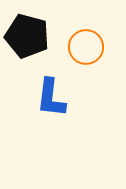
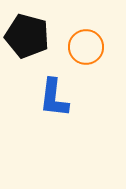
blue L-shape: moved 3 px right
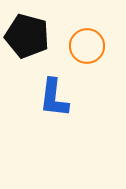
orange circle: moved 1 px right, 1 px up
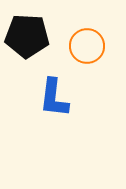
black pentagon: rotated 12 degrees counterclockwise
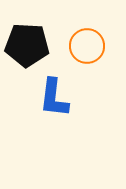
black pentagon: moved 9 px down
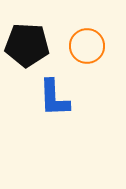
blue L-shape: rotated 9 degrees counterclockwise
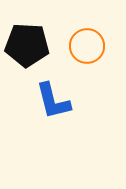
blue L-shape: moved 1 px left, 3 px down; rotated 12 degrees counterclockwise
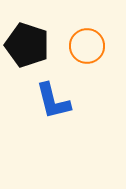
black pentagon: rotated 15 degrees clockwise
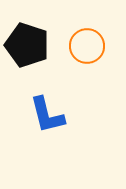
blue L-shape: moved 6 px left, 14 px down
